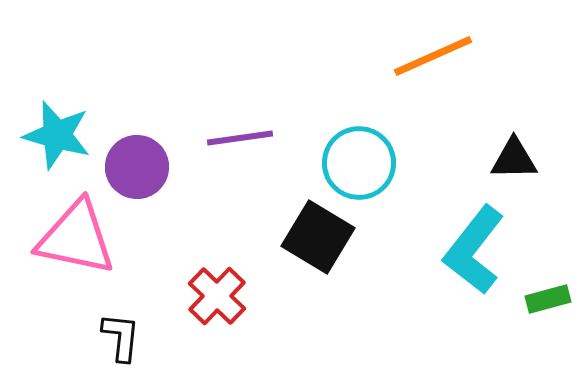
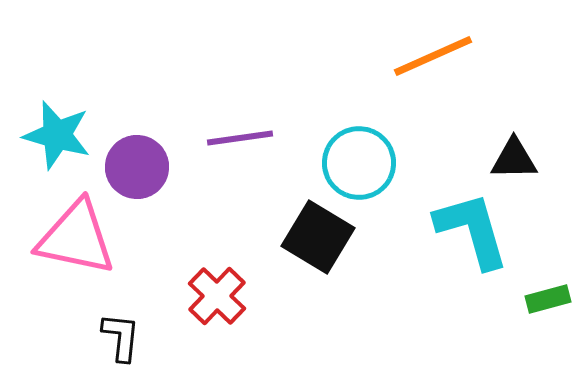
cyan L-shape: moved 2 px left, 20 px up; rotated 126 degrees clockwise
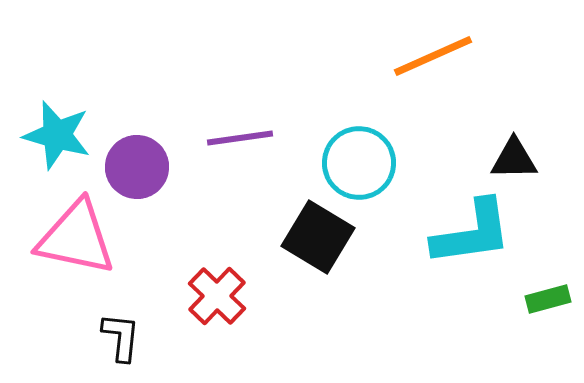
cyan L-shape: moved 3 px down; rotated 98 degrees clockwise
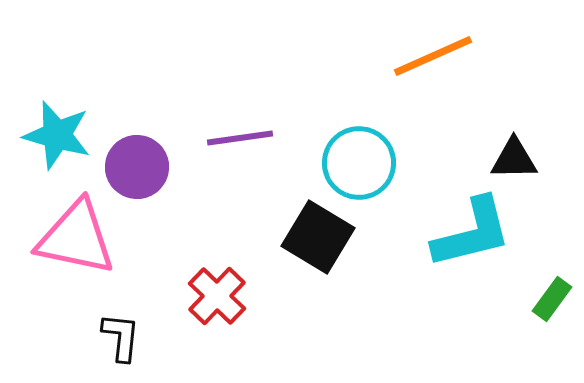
cyan L-shape: rotated 6 degrees counterclockwise
green rectangle: moved 4 px right; rotated 39 degrees counterclockwise
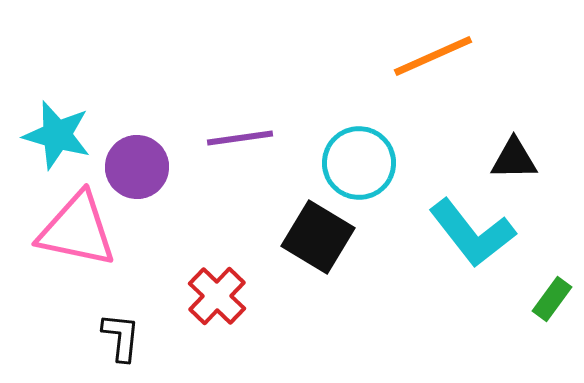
cyan L-shape: rotated 66 degrees clockwise
pink triangle: moved 1 px right, 8 px up
